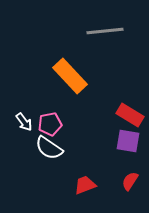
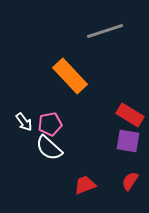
gray line: rotated 12 degrees counterclockwise
white semicircle: rotated 8 degrees clockwise
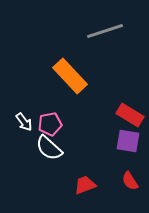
red semicircle: rotated 66 degrees counterclockwise
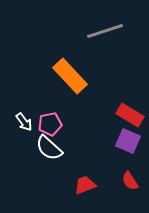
purple square: rotated 15 degrees clockwise
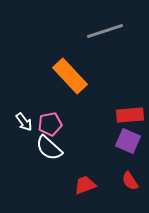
red rectangle: rotated 36 degrees counterclockwise
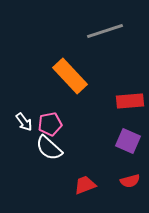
red rectangle: moved 14 px up
red semicircle: rotated 72 degrees counterclockwise
